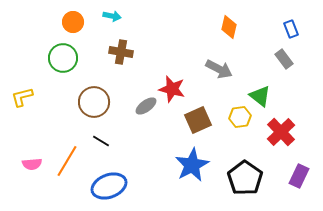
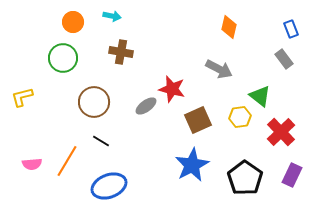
purple rectangle: moved 7 px left, 1 px up
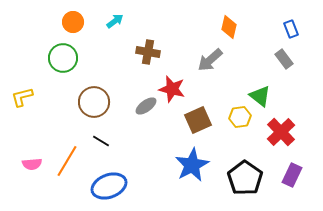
cyan arrow: moved 3 px right, 5 px down; rotated 48 degrees counterclockwise
brown cross: moved 27 px right
gray arrow: moved 9 px left, 9 px up; rotated 112 degrees clockwise
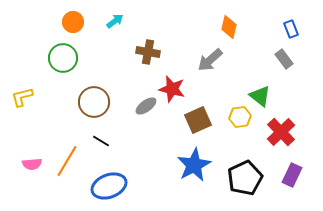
blue star: moved 2 px right
black pentagon: rotated 12 degrees clockwise
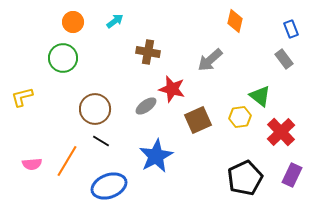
orange diamond: moved 6 px right, 6 px up
brown circle: moved 1 px right, 7 px down
blue star: moved 38 px left, 9 px up
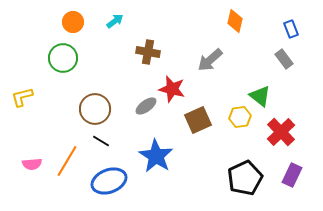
blue star: rotated 12 degrees counterclockwise
blue ellipse: moved 5 px up
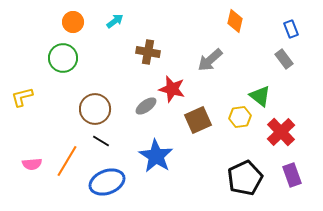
purple rectangle: rotated 45 degrees counterclockwise
blue ellipse: moved 2 px left, 1 px down
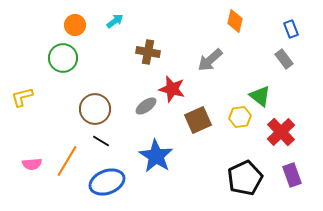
orange circle: moved 2 px right, 3 px down
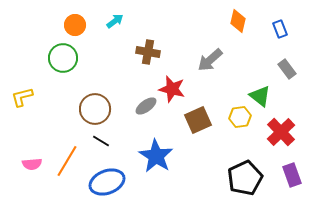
orange diamond: moved 3 px right
blue rectangle: moved 11 px left
gray rectangle: moved 3 px right, 10 px down
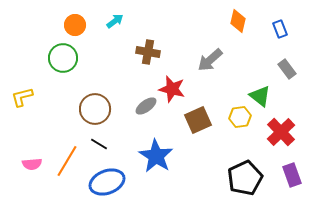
black line: moved 2 px left, 3 px down
